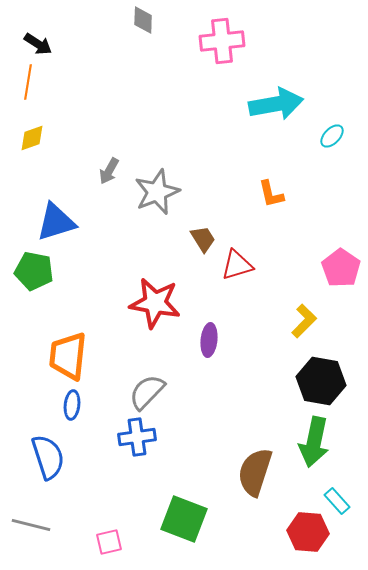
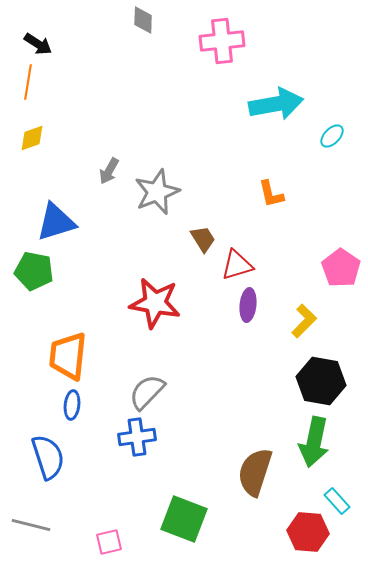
purple ellipse: moved 39 px right, 35 px up
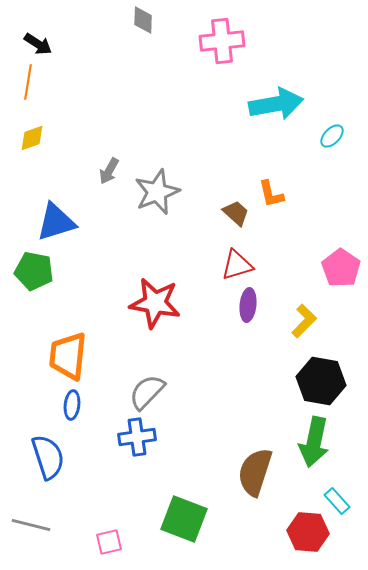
brown trapezoid: moved 33 px right, 26 px up; rotated 16 degrees counterclockwise
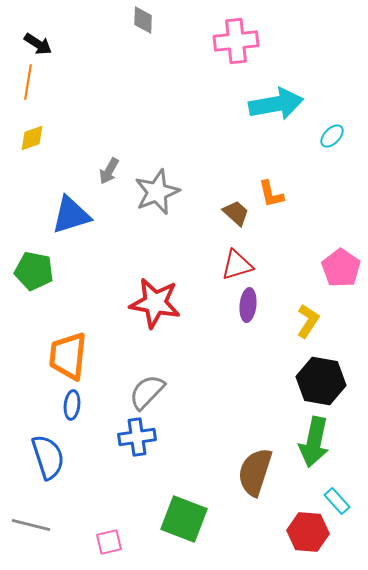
pink cross: moved 14 px right
blue triangle: moved 15 px right, 7 px up
yellow L-shape: moved 4 px right; rotated 12 degrees counterclockwise
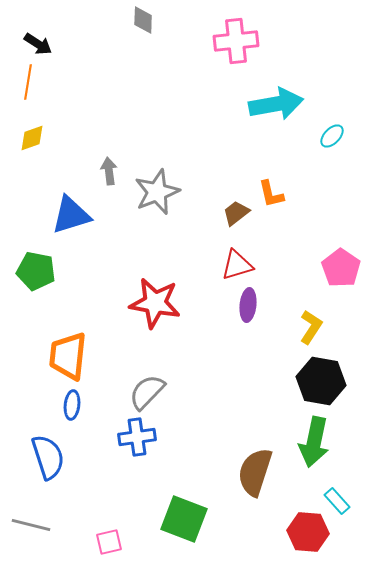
gray arrow: rotated 144 degrees clockwise
brown trapezoid: rotated 80 degrees counterclockwise
green pentagon: moved 2 px right
yellow L-shape: moved 3 px right, 6 px down
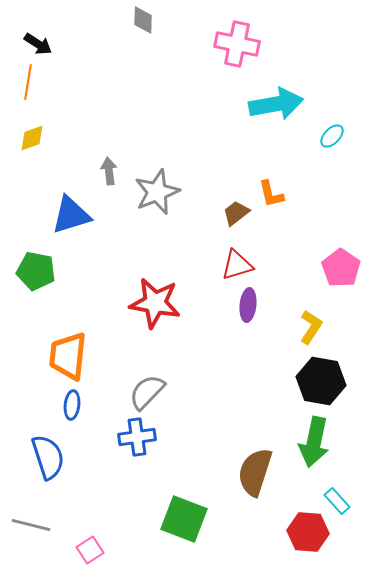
pink cross: moved 1 px right, 3 px down; rotated 18 degrees clockwise
pink square: moved 19 px left, 8 px down; rotated 20 degrees counterclockwise
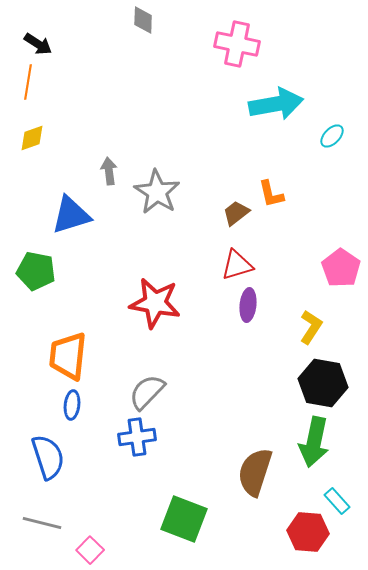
gray star: rotated 18 degrees counterclockwise
black hexagon: moved 2 px right, 2 px down
gray line: moved 11 px right, 2 px up
pink square: rotated 12 degrees counterclockwise
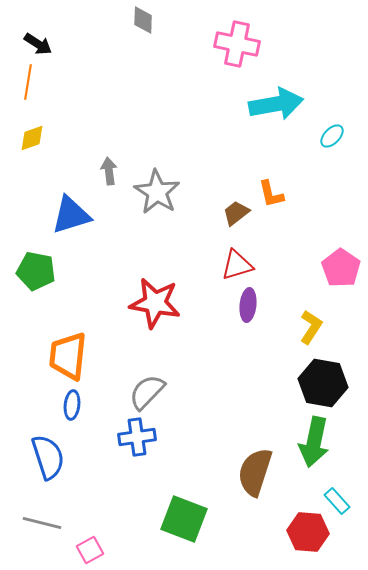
pink square: rotated 16 degrees clockwise
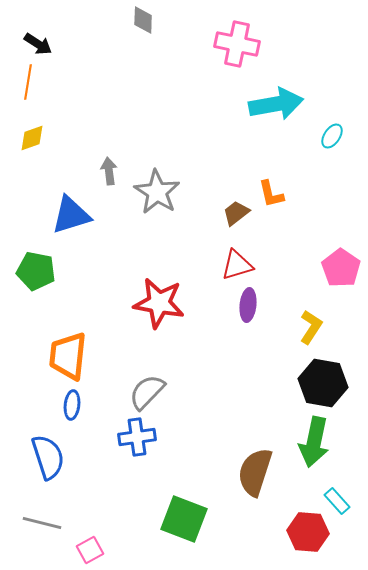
cyan ellipse: rotated 10 degrees counterclockwise
red star: moved 4 px right
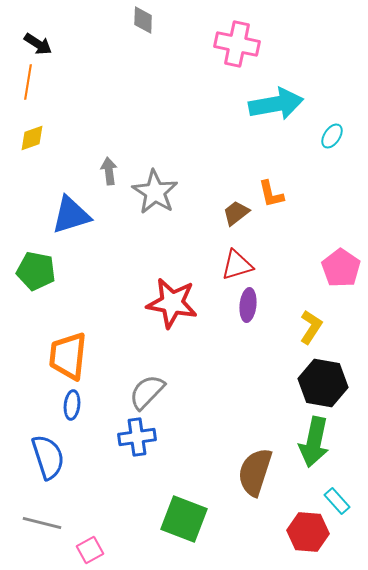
gray star: moved 2 px left
red star: moved 13 px right
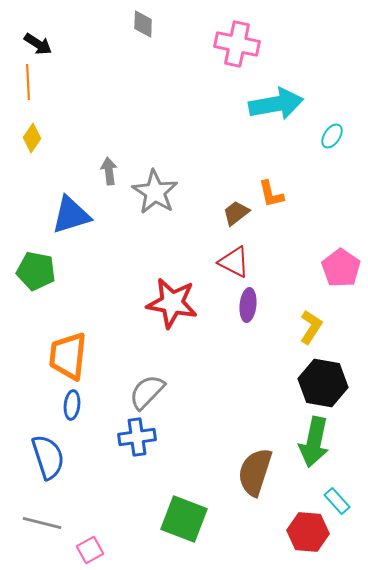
gray diamond: moved 4 px down
orange line: rotated 12 degrees counterclockwise
yellow diamond: rotated 36 degrees counterclockwise
red triangle: moved 3 px left, 3 px up; rotated 44 degrees clockwise
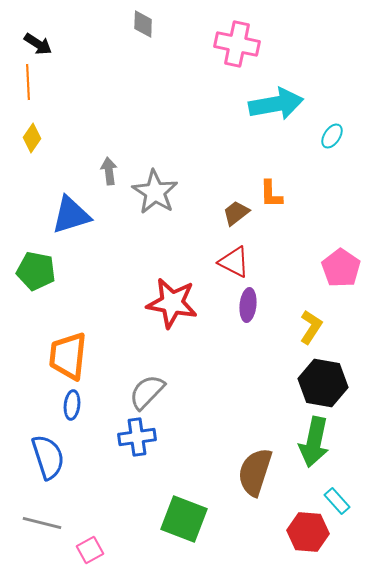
orange L-shape: rotated 12 degrees clockwise
